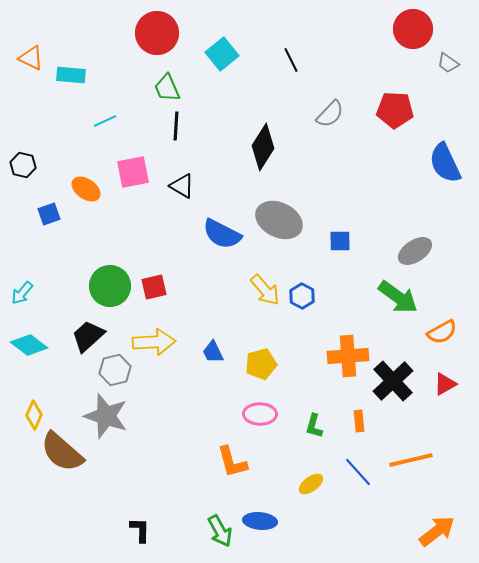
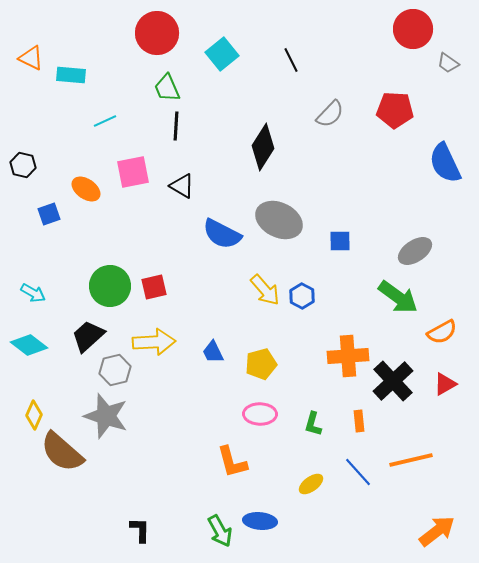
cyan arrow at (22, 293): moved 11 px right; rotated 100 degrees counterclockwise
green L-shape at (314, 426): moved 1 px left, 2 px up
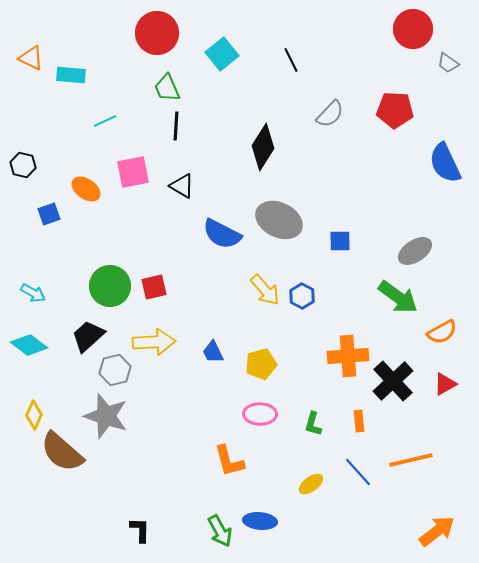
orange L-shape at (232, 462): moved 3 px left, 1 px up
